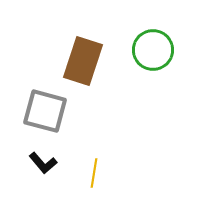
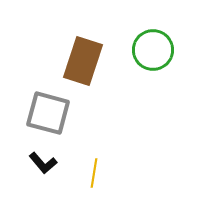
gray square: moved 3 px right, 2 px down
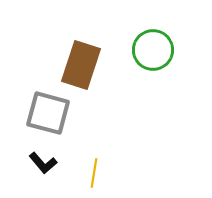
brown rectangle: moved 2 px left, 4 px down
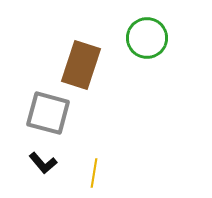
green circle: moved 6 px left, 12 px up
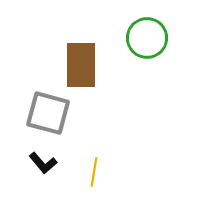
brown rectangle: rotated 18 degrees counterclockwise
yellow line: moved 1 px up
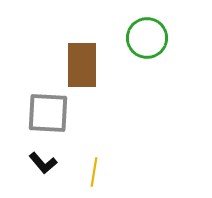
brown rectangle: moved 1 px right
gray square: rotated 12 degrees counterclockwise
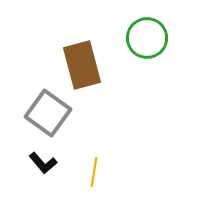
brown rectangle: rotated 15 degrees counterclockwise
gray square: rotated 33 degrees clockwise
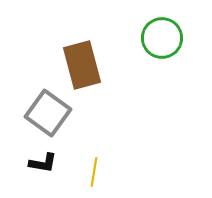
green circle: moved 15 px right
black L-shape: rotated 40 degrees counterclockwise
